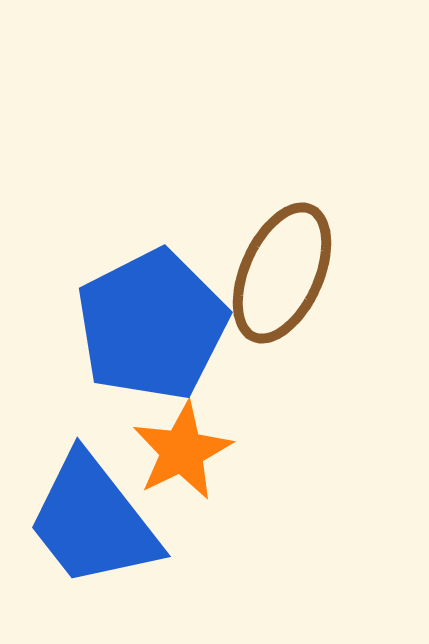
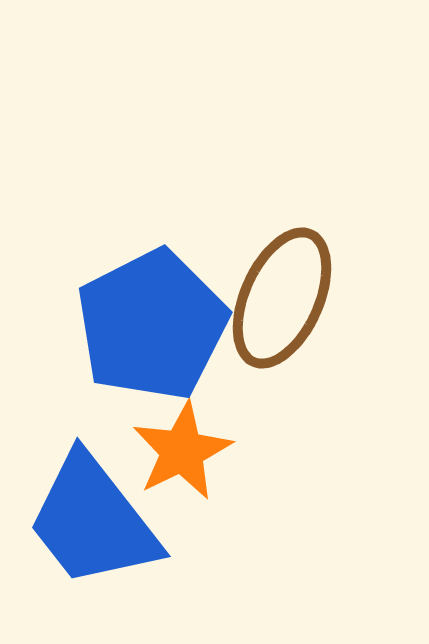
brown ellipse: moved 25 px down
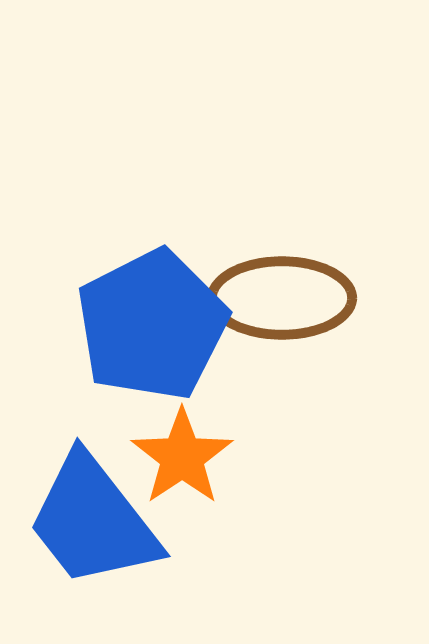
brown ellipse: rotated 66 degrees clockwise
orange star: moved 6 px down; rotated 8 degrees counterclockwise
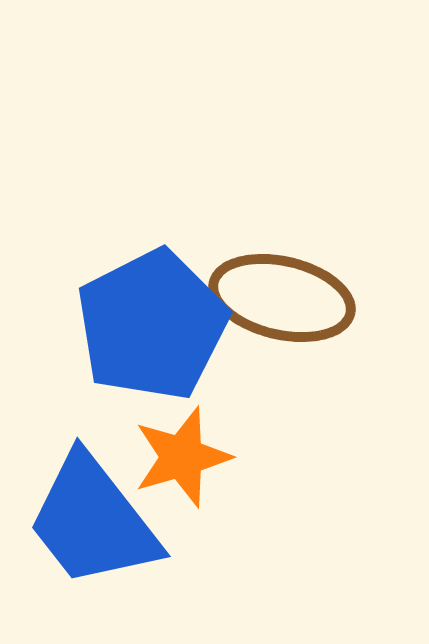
brown ellipse: rotated 13 degrees clockwise
orange star: rotated 18 degrees clockwise
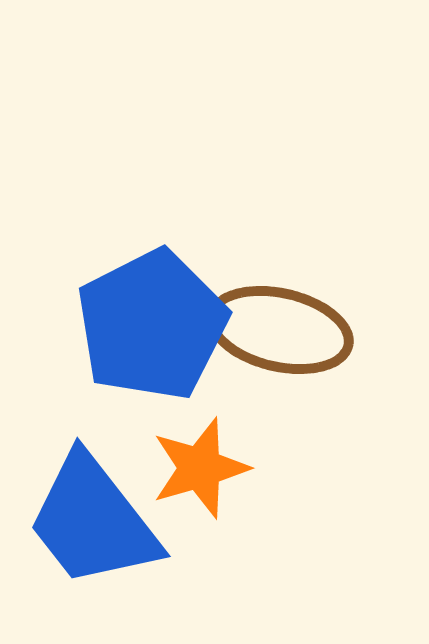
brown ellipse: moved 2 px left, 32 px down
orange star: moved 18 px right, 11 px down
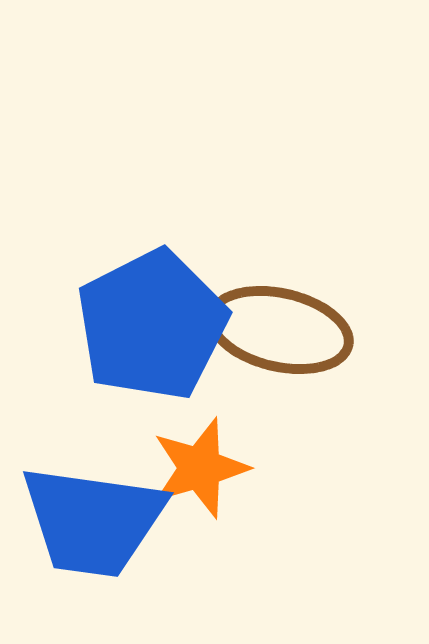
blue trapezoid: rotated 44 degrees counterclockwise
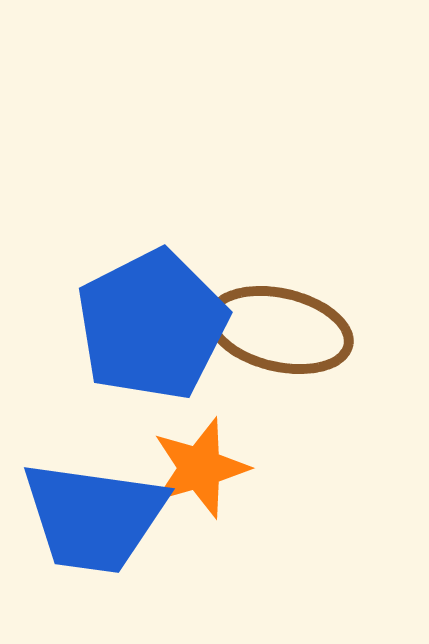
blue trapezoid: moved 1 px right, 4 px up
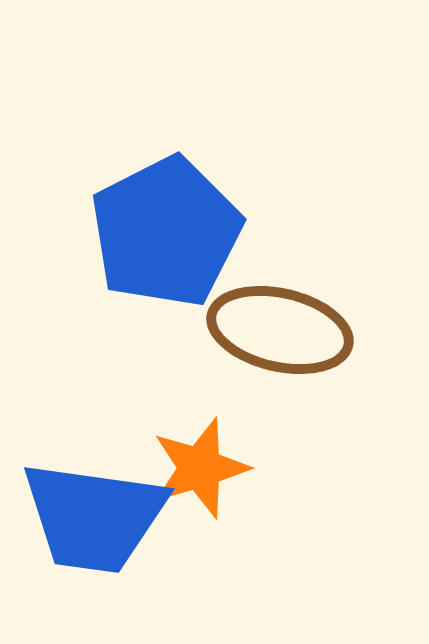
blue pentagon: moved 14 px right, 93 px up
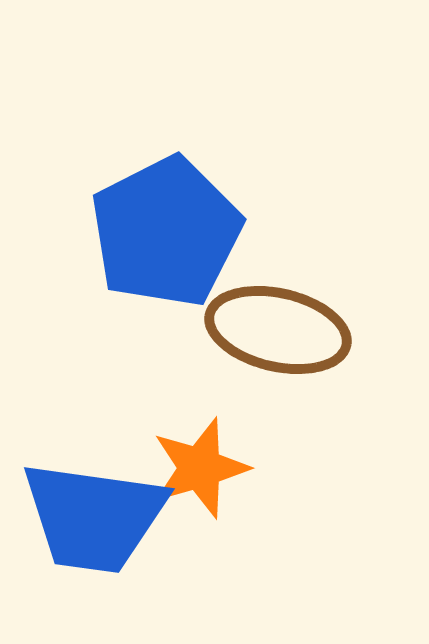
brown ellipse: moved 2 px left
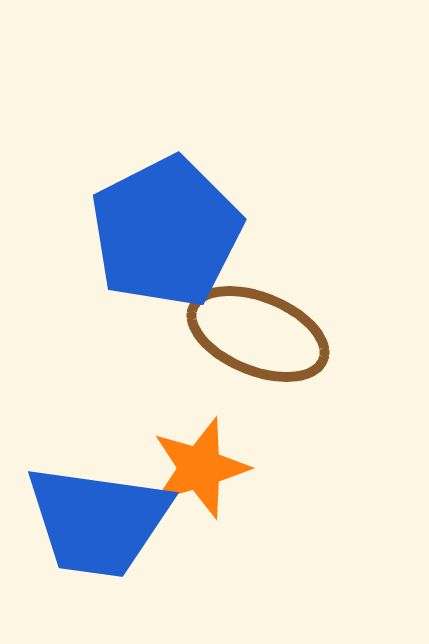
brown ellipse: moved 20 px left, 4 px down; rotated 9 degrees clockwise
blue trapezoid: moved 4 px right, 4 px down
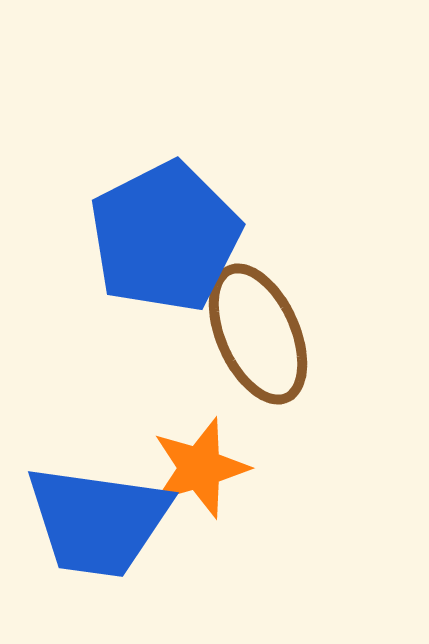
blue pentagon: moved 1 px left, 5 px down
brown ellipse: rotated 44 degrees clockwise
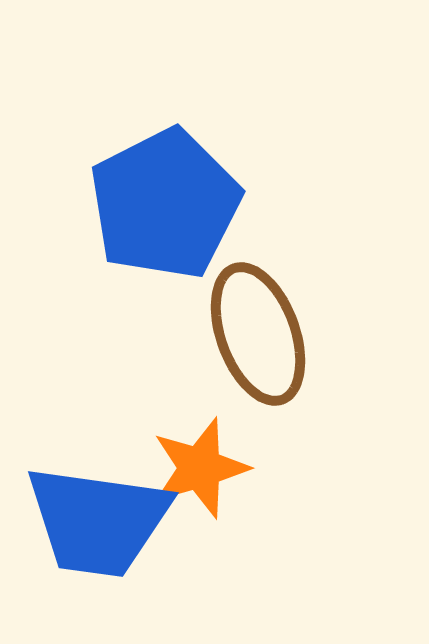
blue pentagon: moved 33 px up
brown ellipse: rotated 4 degrees clockwise
